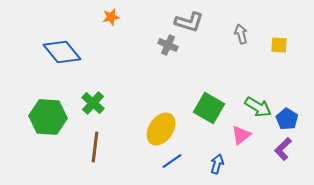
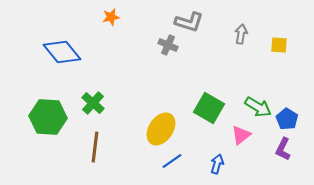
gray arrow: rotated 24 degrees clockwise
purple L-shape: rotated 20 degrees counterclockwise
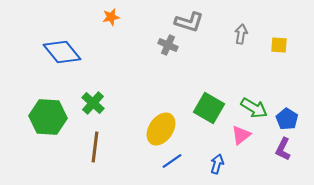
green arrow: moved 4 px left, 1 px down
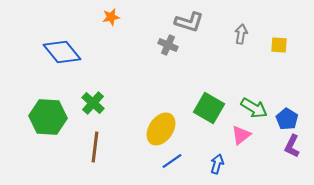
purple L-shape: moved 9 px right, 3 px up
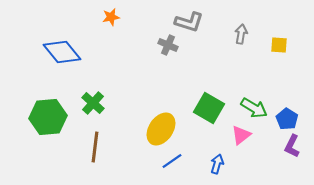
green hexagon: rotated 9 degrees counterclockwise
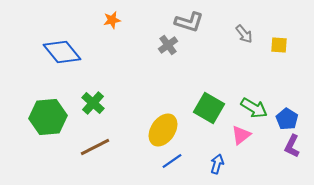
orange star: moved 1 px right, 3 px down
gray arrow: moved 3 px right; rotated 132 degrees clockwise
gray cross: rotated 30 degrees clockwise
yellow ellipse: moved 2 px right, 1 px down
brown line: rotated 56 degrees clockwise
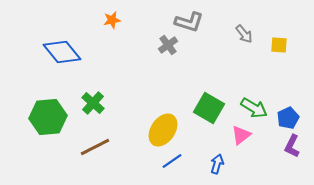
blue pentagon: moved 1 px right, 1 px up; rotated 15 degrees clockwise
